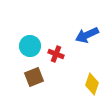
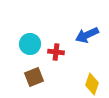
cyan circle: moved 2 px up
red cross: moved 2 px up; rotated 14 degrees counterclockwise
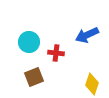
cyan circle: moved 1 px left, 2 px up
red cross: moved 1 px down
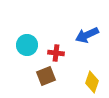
cyan circle: moved 2 px left, 3 px down
brown square: moved 12 px right, 1 px up
yellow diamond: moved 2 px up
